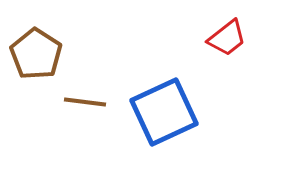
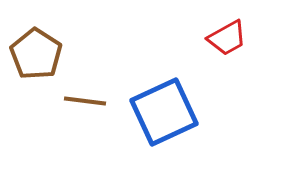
red trapezoid: rotated 9 degrees clockwise
brown line: moved 1 px up
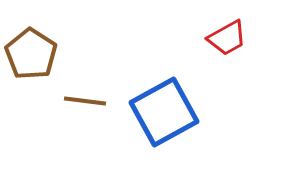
brown pentagon: moved 5 px left
blue square: rotated 4 degrees counterclockwise
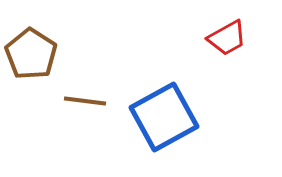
blue square: moved 5 px down
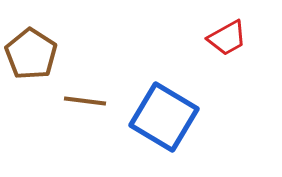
blue square: rotated 30 degrees counterclockwise
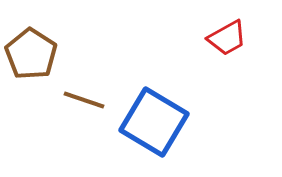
brown line: moved 1 px left, 1 px up; rotated 12 degrees clockwise
blue square: moved 10 px left, 5 px down
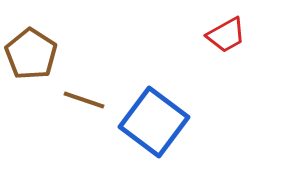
red trapezoid: moved 1 px left, 3 px up
blue square: rotated 6 degrees clockwise
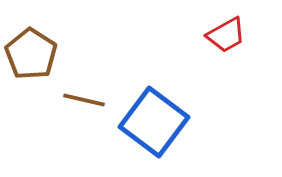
brown line: rotated 6 degrees counterclockwise
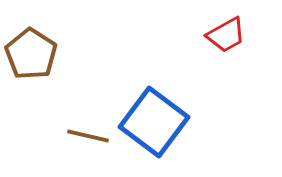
brown line: moved 4 px right, 36 px down
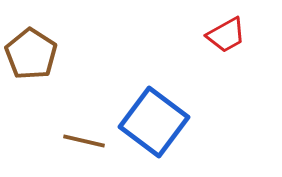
brown line: moved 4 px left, 5 px down
